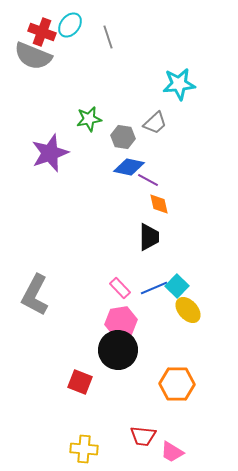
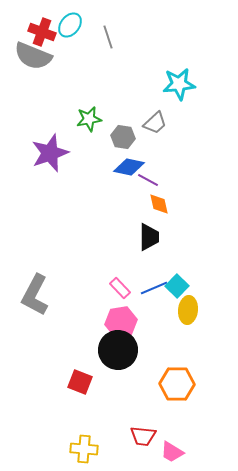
yellow ellipse: rotated 48 degrees clockwise
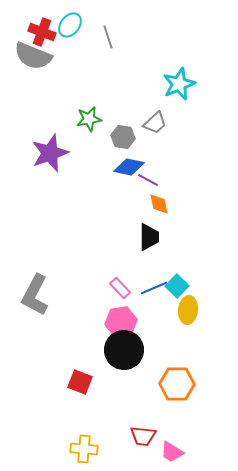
cyan star: rotated 16 degrees counterclockwise
black circle: moved 6 px right
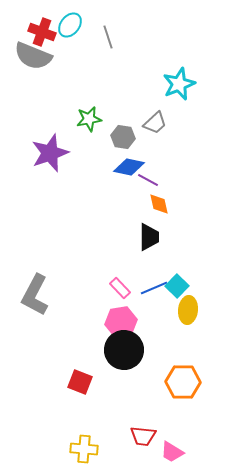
orange hexagon: moved 6 px right, 2 px up
